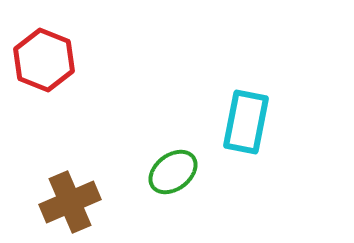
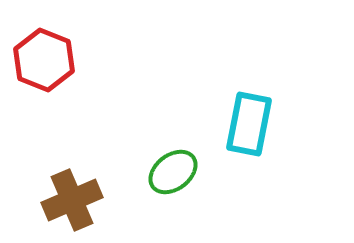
cyan rectangle: moved 3 px right, 2 px down
brown cross: moved 2 px right, 2 px up
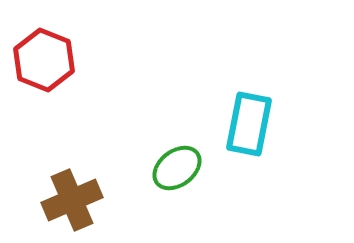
green ellipse: moved 4 px right, 4 px up
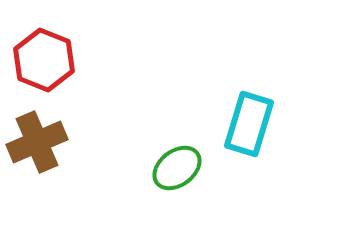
cyan rectangle: rotated 6 degrees clockwise
brown cross: moved 35 px left, 58 px up
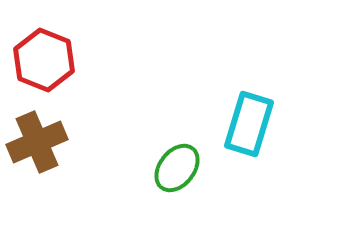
green ellipse: rotated 15 degrees counterclockwise
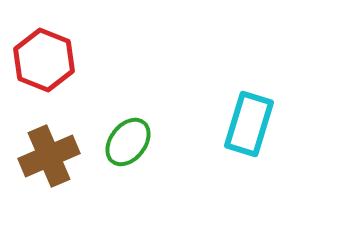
brown cross: moved 12 px right, 14 px down
green ellipse: moved 49 px left, 26 px up
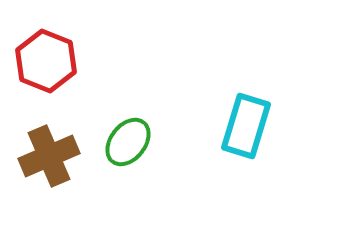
red hexagon: moved 2 px right, 1 px down
cyan rectangle: moved 3 px left, 2 px down
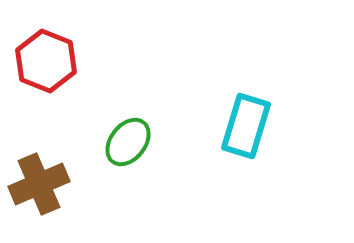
brown cross: moved 10 px left, 28 px down
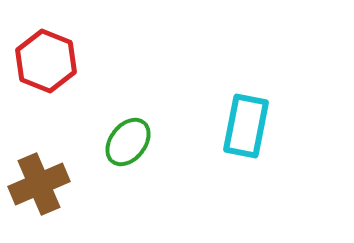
cyan rectangle: rotated 6 degrees counterclockwise
